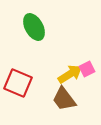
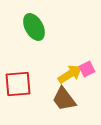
red square: moved 1 px down; rotated 28 degrees counterclockwise
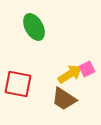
red square: rotated 16 degrees clockwise
brown trapezoid: rotated 20 degrees counterclockwise
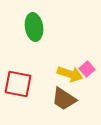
green ellipse: rotated 20 degrees clockwise
pink square: rotated 14 degrees counterclockwise
yellow arrow: rotated 50 degrees clockwise
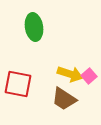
pink square: moved 2 px right, 7 px down
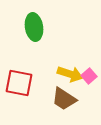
red square: moved 1 px right, 1 px up
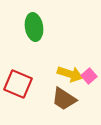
red square: moved 1 px left, 1 px down; rotated 12 degrees clockwise
